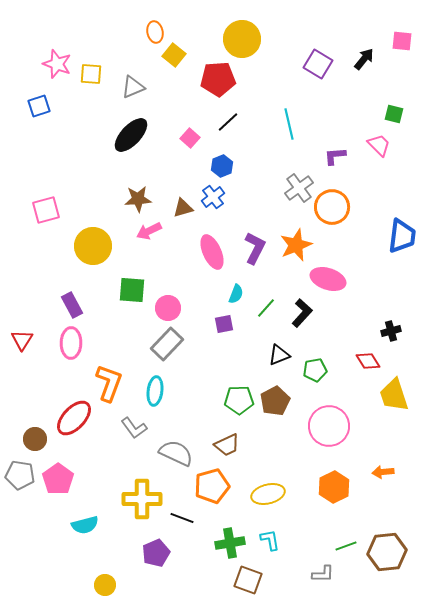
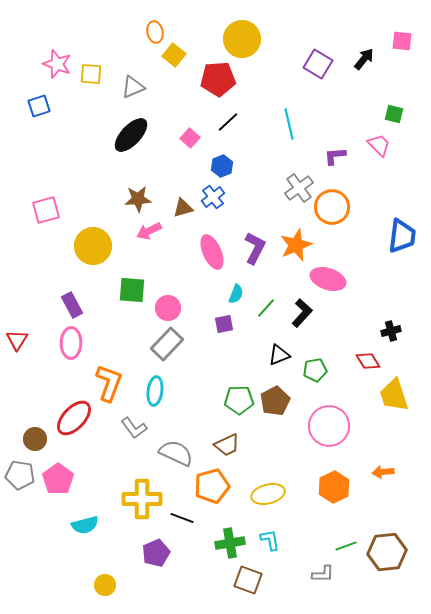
red triangle at (22, 340): moved 5 px left
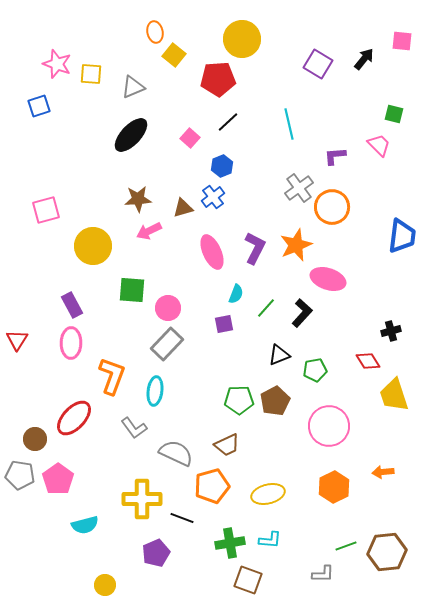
orange L-shape at (109, 383): moved 3 px right, 7 px up
cyan L-shape at (270, 540): rotated 105 degrees clockwise
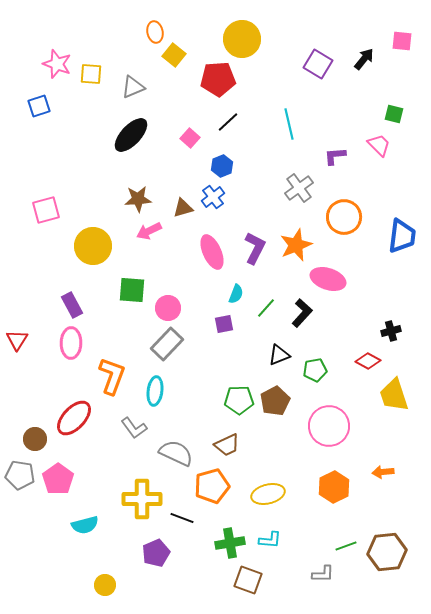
orange circle at (332, 207): moved 12 px right, 10 px down
red diamond at (368, 361): rotated 30 degrees counterclockwise
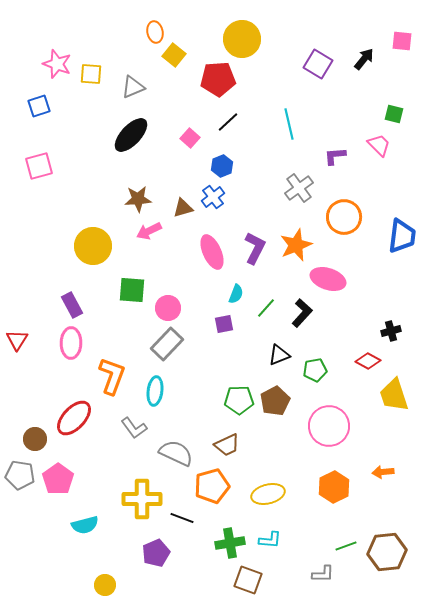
pink square at (46, 210): moved 7 px left, 44 px up
